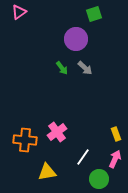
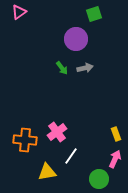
gray arrow: rotated 56 degrees counterclockwise
white line: moved 12 px left, 1 px up
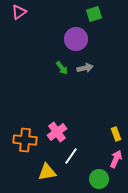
pink arrow: moved 1 px right
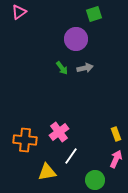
pink cross: moved 2 px right
green circle: moved 4 px left, 1 px down
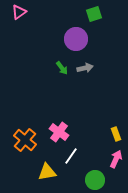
pink cross: rotated 18 degrees counterclockwise
orange cross: rotated 35 degrees clockwise
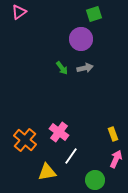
purple circle: moved 5 px right
yellow rectangle: moved 3 px left
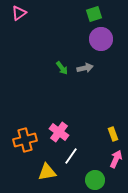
pink triangle: moved 1 px down
purple circle: moved 20 px right
orange cross: rotated 35 degrees clockwise
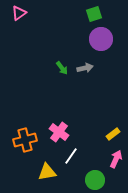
yellow rectangle: rotated 72 degrees clockwise
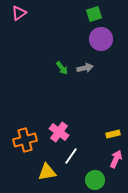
yellow rectangle: rotated 24 degrees clockwise
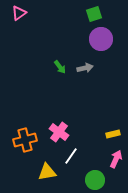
green arrow: moved 2 px left, 1 px up
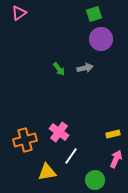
green arrow: moved 1 px left, 2 px down
